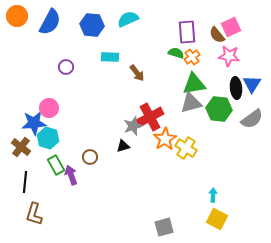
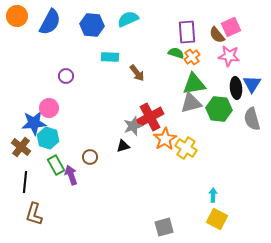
purple circle: moved 9 px down
gray semicircle: rotated 110 degrees clockwise
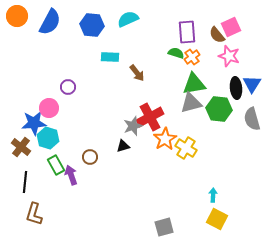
pink star: rotated 10 degrees clockwise
purple circle: moved 2 px right, 11 px down
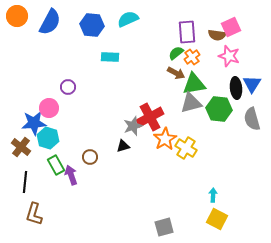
brown semicircle: rotated 42 degrees counterclockwise
green semicircle: rotated 56 degrees counterclockwise
brown arrow: moved 39 px right; rotated 24 degrees counterclockwise
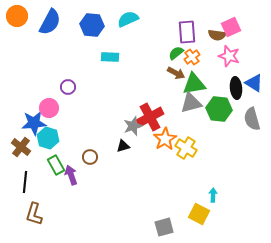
blue triangle: moved 2 px right, 1 px up; rotated 30 degrees counterclockwise
yellow square: moved 18 px left, 5 px up
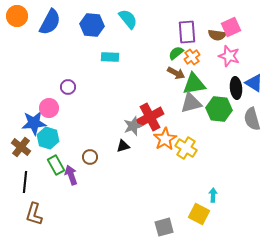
cyan semicircle: rotated 75 degrees clockwise
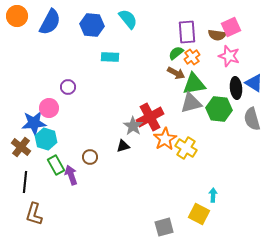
gray star: rotated 18 degrees counterclockwise
cyan hexagon: moved 2 px left, 1 px down
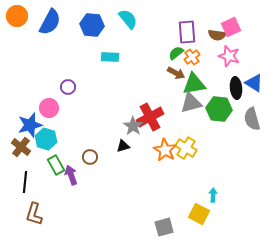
blue star: moved 4 px left, 2 px down; rotated 10 degrees counterclockwise
orange star: moved 11 px down; rotated 10 degrees counterclockwise
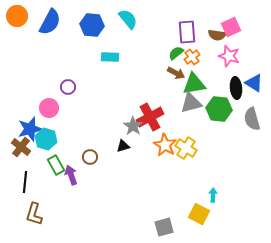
blue star: moved 4 px down
orange star: moved 5 px up
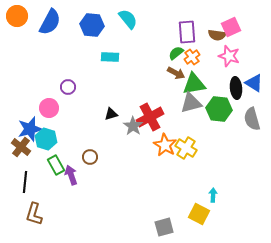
black triangle: moved 12 px left, 32 px up
